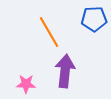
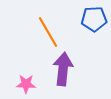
orange line: moved 1 px left
purple arrow: moved 2 px left, 2 px up
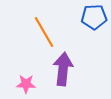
blue pentagon: moved 2 px up
orange line: moved 4 px left
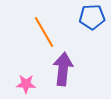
blue pentagon: moved 2 px left
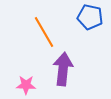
blue pentagon: moved 2 px left; rotated 15 degrees clockwise
pink star: moved 1 px down
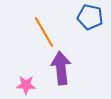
purple arrow: moved 2 px left, 1 px up; rotated 12 degrees counterclockwise
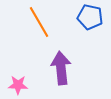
orange line: moved 5 px left, 10 px up
pink star: moved 8 px left
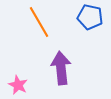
pink star: rotated 24 degrees clockwise
